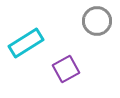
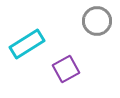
cyan rectangle: moved 1 px right, 1 px down
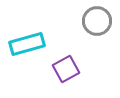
cyan rectangle: rotated 16 degrees clockwise
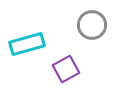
gray circle: moved 5 px left, 4 px down
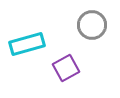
purple square: moved 1 px up
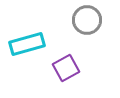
gray circle: moved 5 px left, 5 px up
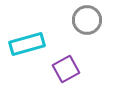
purple square: moved 1 px down
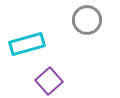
purple square: moved 17 px left, 12 px down; rotated 12 degrees counterclockwise
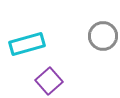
gray circle: moved 16 px right, 16 px down
